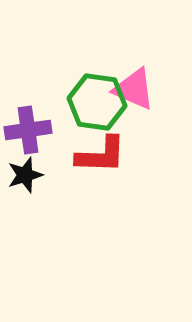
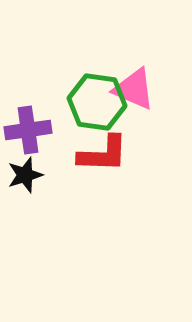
red L-shape: moved 2 px right, 1 px up
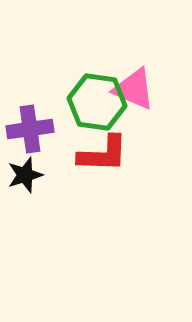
purple cross: moved 2 px right, 1 px up
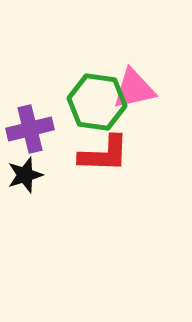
pink triangle: rotated 36 degrees counterclockwise
purple cross: rotated 6 degrees counterclockwise
red L-shape: moved 1 px right
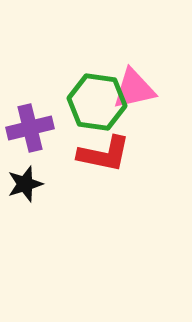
purple cross: moved 1 px up
red L-shape: rotated 10 degrees clockwise
black star: moved 9 px down
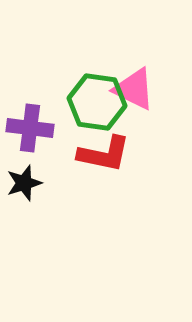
pink triangle: rotated 39 degrees clockwise
purple cross: rotated 21 degrees clockwise
black star: moved 1 px left, 1 px up
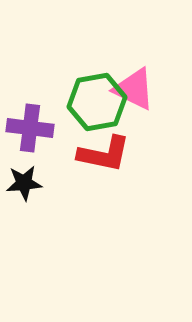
green hexagon: rotated 18 degrees counterclockwise
black star: rotated 12 degrees clockwise
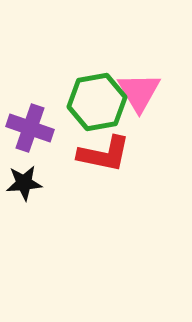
pink triangle: moved 5 px right, 3 px down; rotated 33 degrees clockwise
purple cross: rotated 12 degrees clockwise
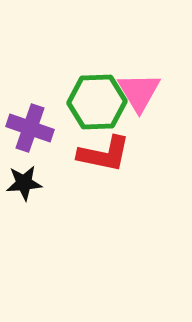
green hexagon: rotated 8 degrees clockwise
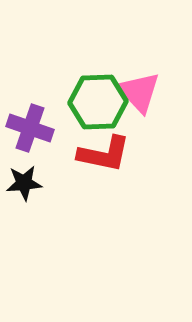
pink triangle: rotated 12 degrees counterclockwise
green hexagon: moved 1 px right
